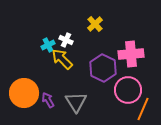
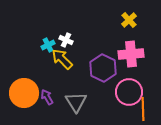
yellow cross: moved 34 px right, 4 px up
pink circle: moved 1 px right, 2 px down
purple arrow: moved 1 px left, 3 px up
orange line: rotated 25 degrees counterclockwise
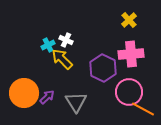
purple arrow: rotated 77 degrees clockwise
orange line: rotated 60 degrees counterclockwise
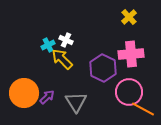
yellow cross: moved 3 px up
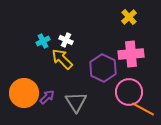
cyan cross: moved 5 px left, 4 px up
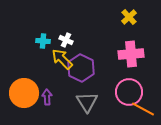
cyan cross: rotated 32 degrees clockwise
purple hexagon: moved 22 px left
purple arrow: rotated 49 degrees counterclockwise
gray triangle: moved 11 px right
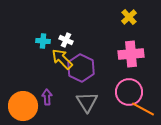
orange circle: moved 1 px left, 13 px down
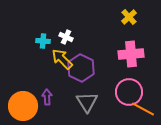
white cross: moved 3 px up
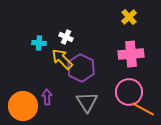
cyan cross: moved 4 px left, 2 px down
